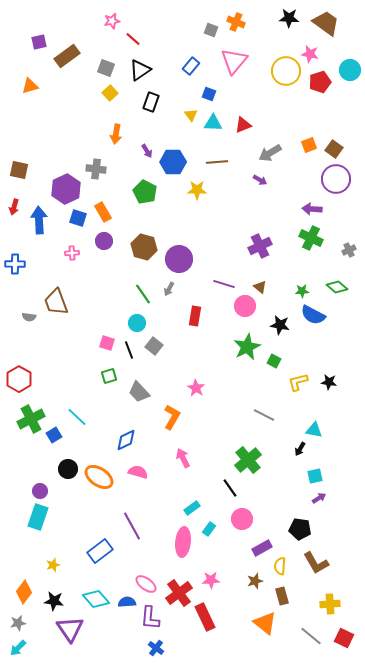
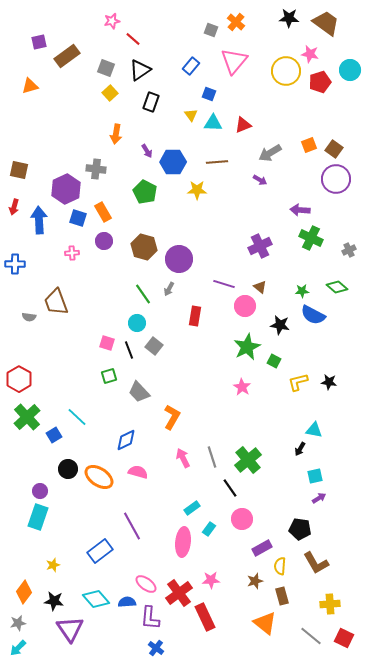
orange cross at (236, 22): rotated 18 degrees clockwise
purple arrow at (312, 209): moved 12 px left, 1 px down
pink star at (196, 388): moved 46 px right, 1 px up
gray line at (264, 415): moved 52 px left, 42 px down; rotated 45 degrees clockwise
green cross at (31, 419): moved 4 px left, 2 px up; rotated 16 degrees counterclockwise
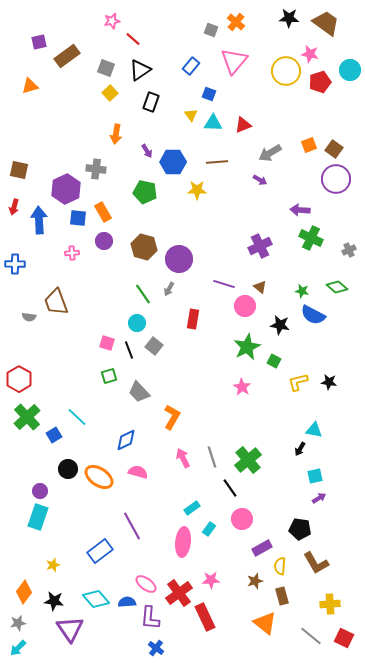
green pentagon at (145, 192): rotated 15 degrees counterclockwise
blue square at (78, 218): rotated 12 degrees counterclockwise
green star at (302, 291): rotated 16 degrees clockwise
red rectangle at (195, 316): moved 2 px left, 3 px down
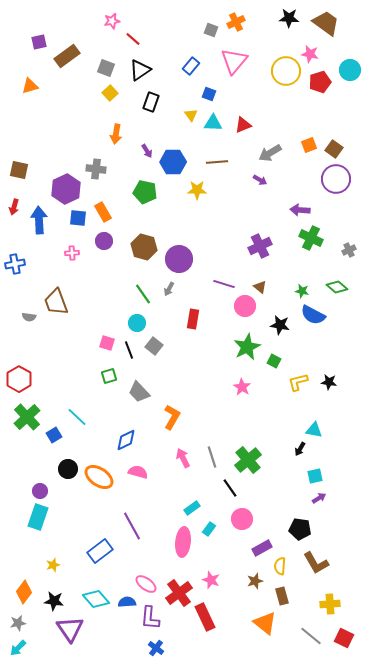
orange cross at (236, 22): rotated 24 degrees clockwise
blue cross at (15, 264): rotated 12 degrees counterclockwise
pink star at (211, 580): rotated 24 degrees clockwise
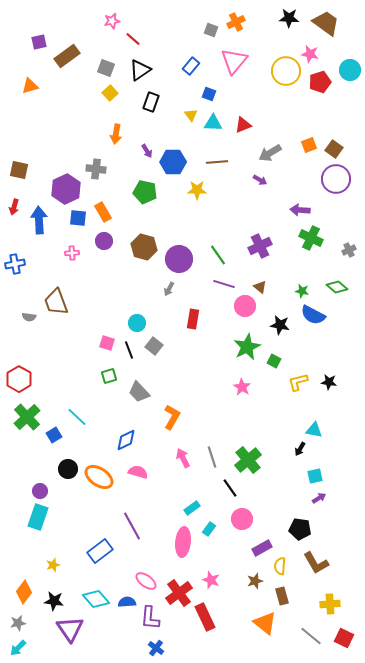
green line at (143, 294): moved 75 px right, 39 px up
pink ellipse at (146, 584): moved 3 px up
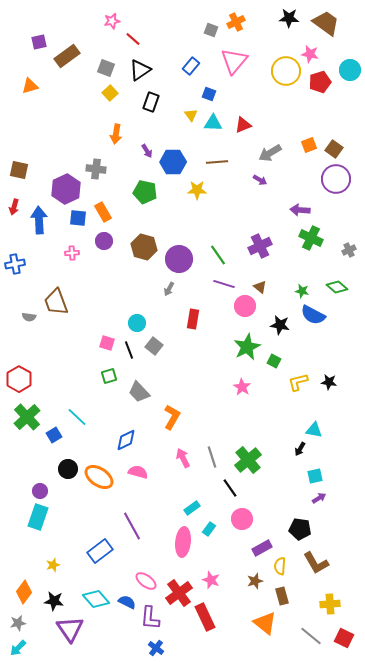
blue semicircle at (127, 602): rotated 30 degrees clockwise
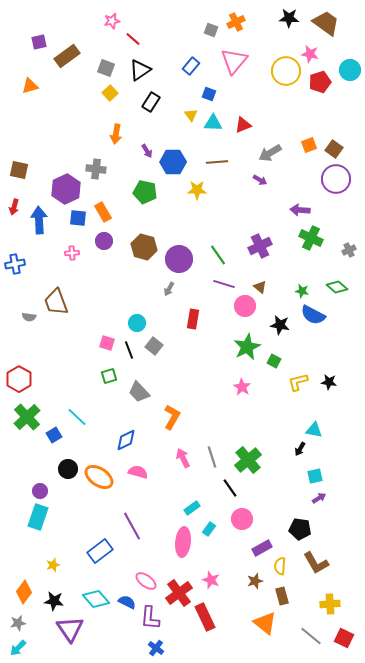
black rectangle at (151, 102): rotated 12 degrees clockwise
